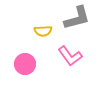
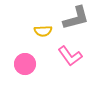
gray L-shape: moved 1 px left
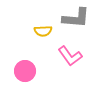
gray L-shape: rotated 20 degrees clockwise
pink circle: moved 7 px down
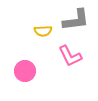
gray L-shape: moved 2 px down; rotated 12 degrees counterclockwise
pink L-shape: rotated 10 degrees clockwise
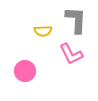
gray L-shape: rotated 80 degrees counterclockwise
pink L-shape: moved 1 px right, 2 px up
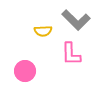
gray L-shape: rotated 132 degrees clockwise
pink L-shape: rotated 25 degrees clockwise
